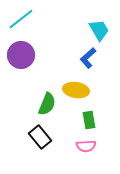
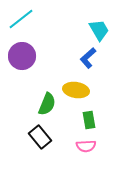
purple circle: moved 1 px right, 1 px down
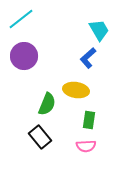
purple circle: moved 2 px right
green rectangle: rotated 18 degrees clockwise
